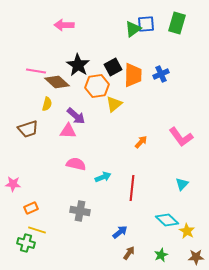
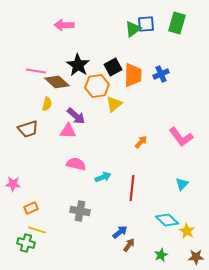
brown arrow: moved 8 px up
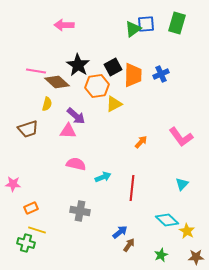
yellow triangle: rotated 12 degrees clockwise
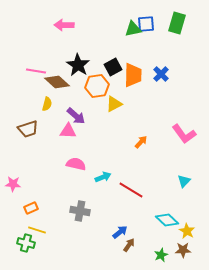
green triangle: rotated 24 degrees clockwise
blue cross: rotated 21 degrees counterclockwise
pink L-shape: moved 3 px right, 3 px up
cyan triangle: moved 2 px right, 3 px up
red line: moved 1 px left, 2 px down; rotated 65 degrees counterclockwise
brown star: moved 13 px left, 7 px up
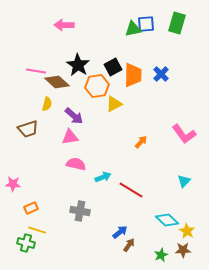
purple arrow: moved 2 px left
pink triangle: moved 2 px right, 6 px down; rotated 12 degrees counterclockwise
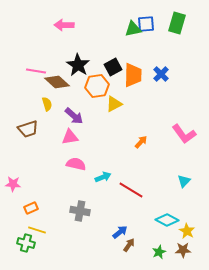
yellow semicircle: rotated 32 degrees counterclockwise
cyan diamond: rotated 15 degrees counterclockwise
green star: moved 2 px left, 3 px up
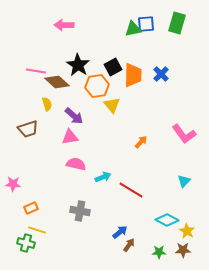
yellow triangle: moved 2 px left, 1 px down; rotated 42 degrees counterclockwise
green star: rotated 24 degrees clockwise
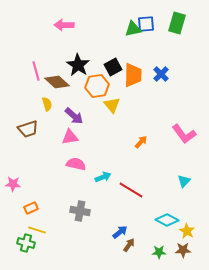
pink line: rotated 66 degrees clockwise
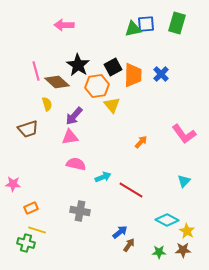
purple arrow: rotated 90 degrees clockwise
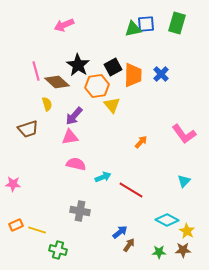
pink arrow: rotated 24 degrees counterclockwise
orange rectangle: moved 15 px left, 17 px down
green cross: moved 32 px right, 7 px down
